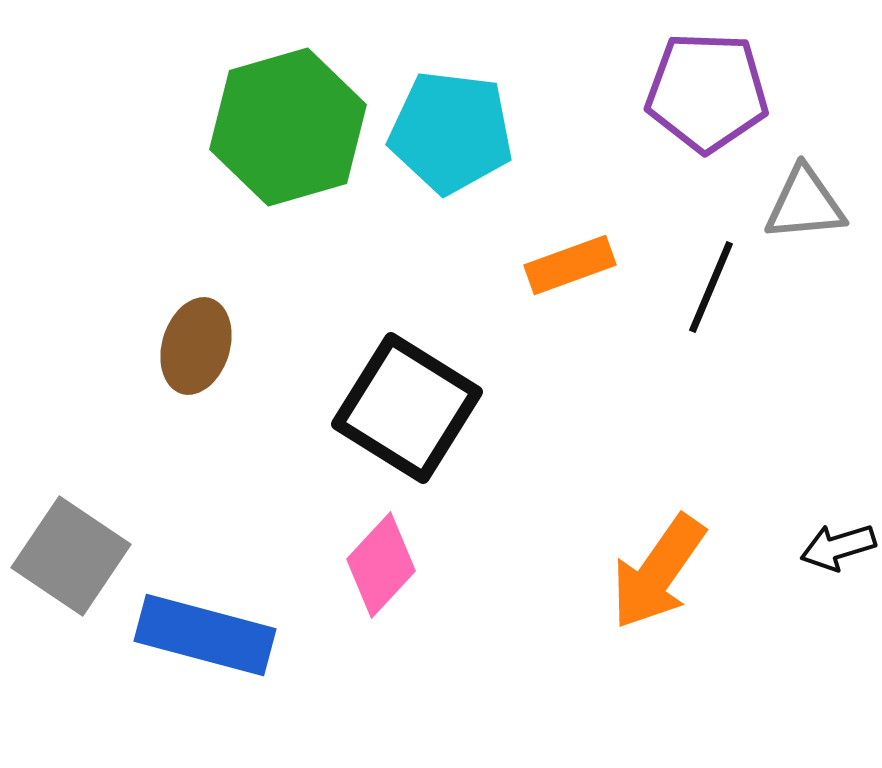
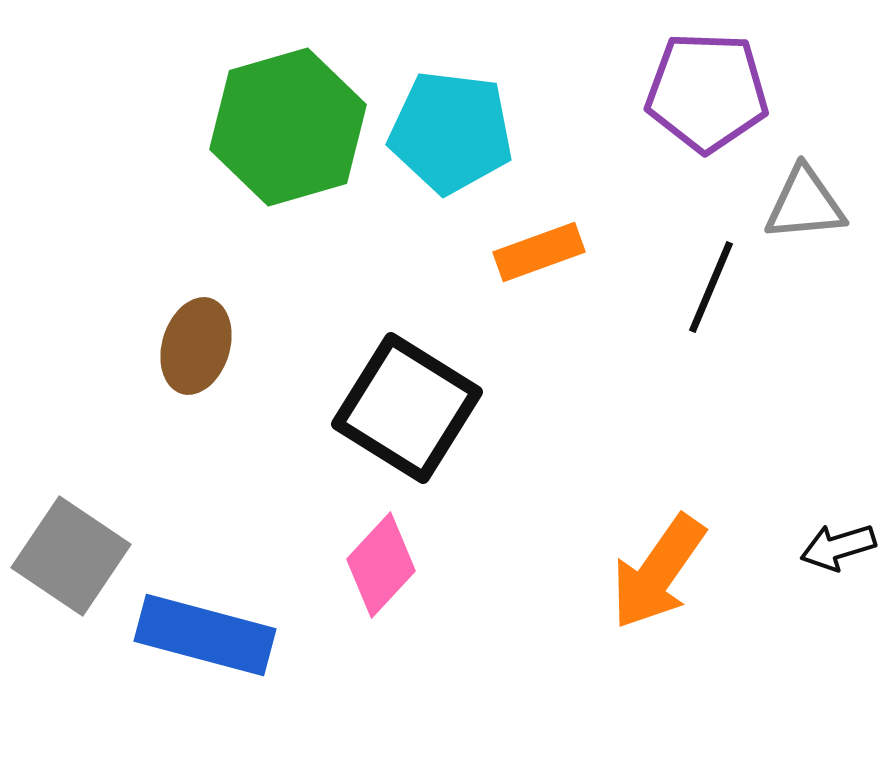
orange rectangle: moved 31 px left, 13 px up
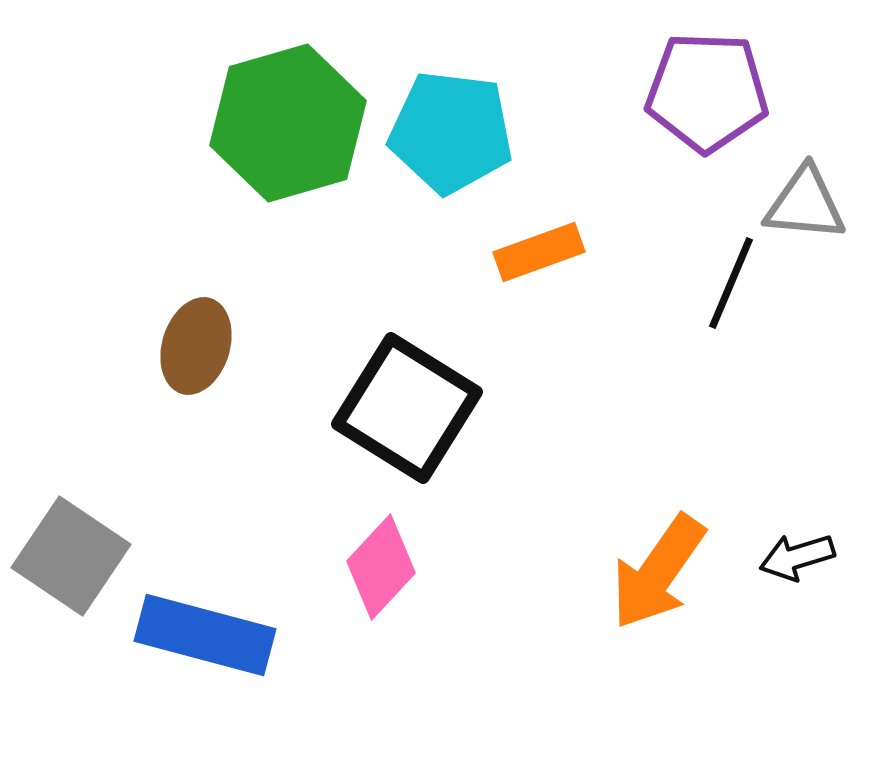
green hexagon: moved 4 px up
gray triangle: rotated 10 degrees clockwise
black line: moved 20 px right, 4 px up
black arrow: moved 41 px left, 10 px down
pink diamond: moved 2 px down
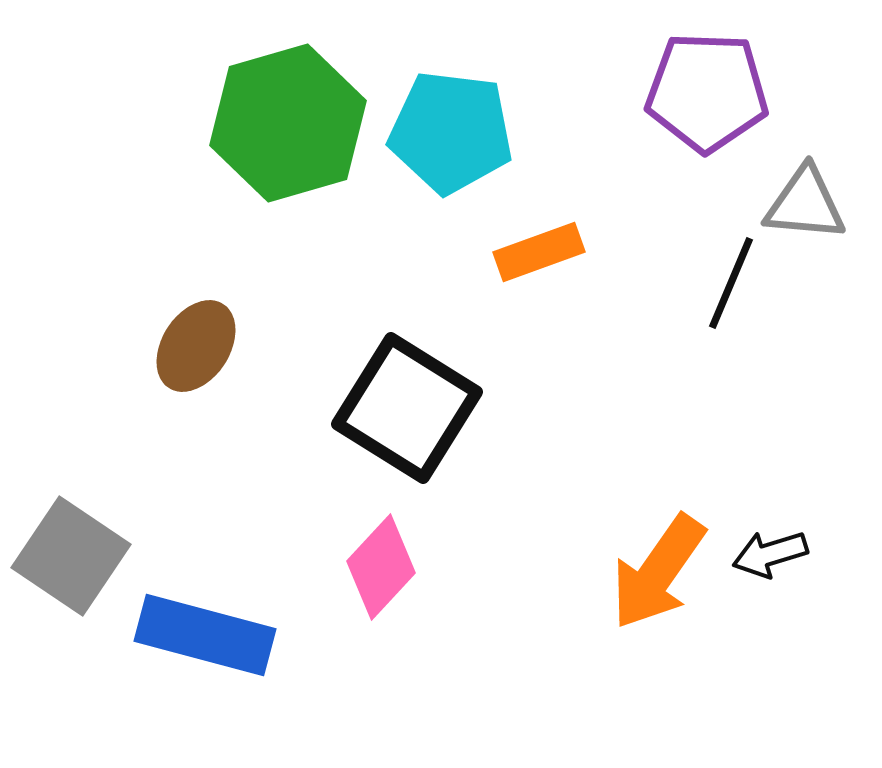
brown ellipse: rotated 16 degrees clockwise
black arrow: moved 27 px left, 3 px up
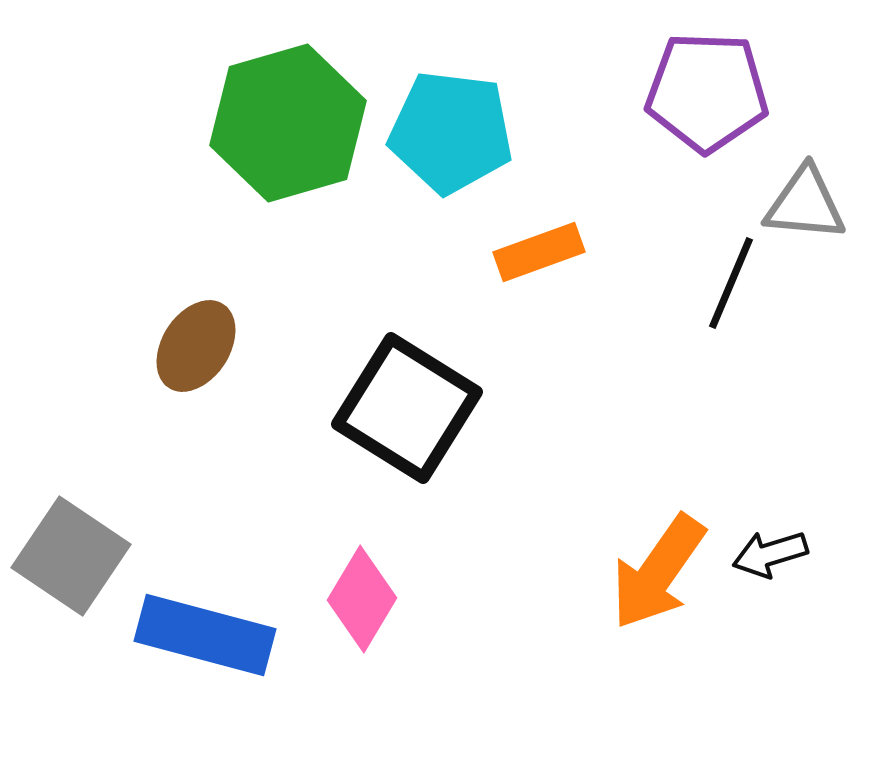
pink diamond: moved 19 px left, 32 px down; rotated 12 degrees counterclockwise
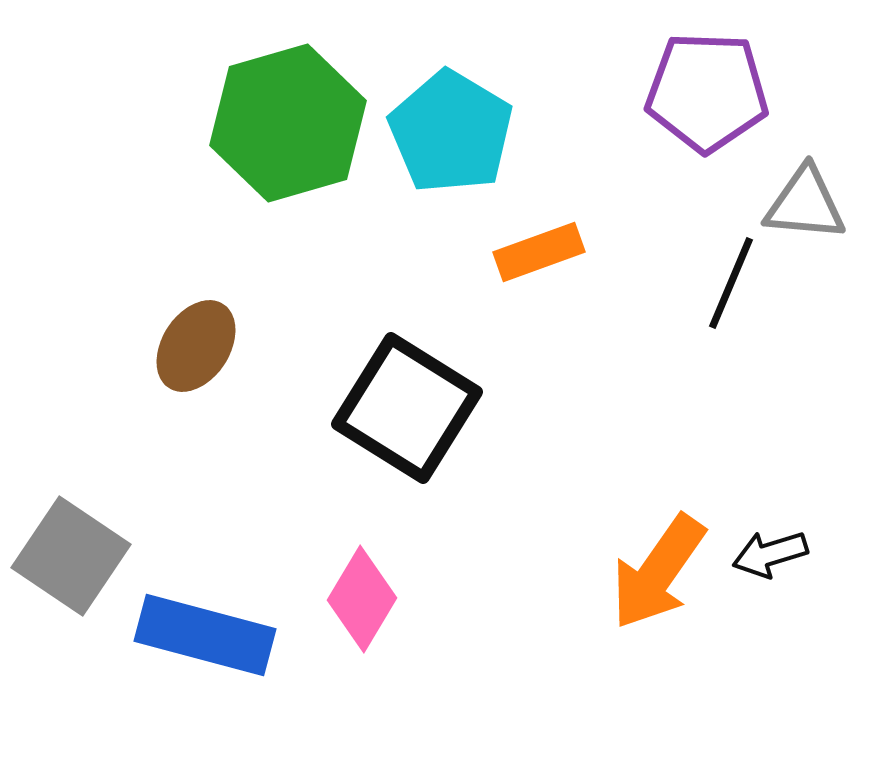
cyan pentagon: rotated 24 degrees clockwise
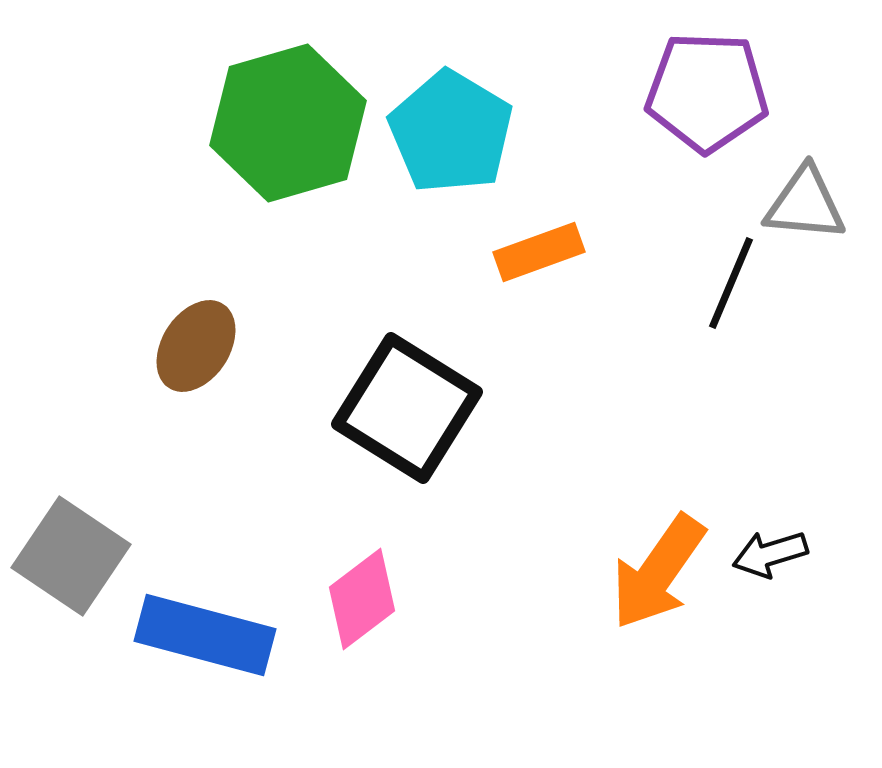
pink diamond: rotated 22 degrees clockwise
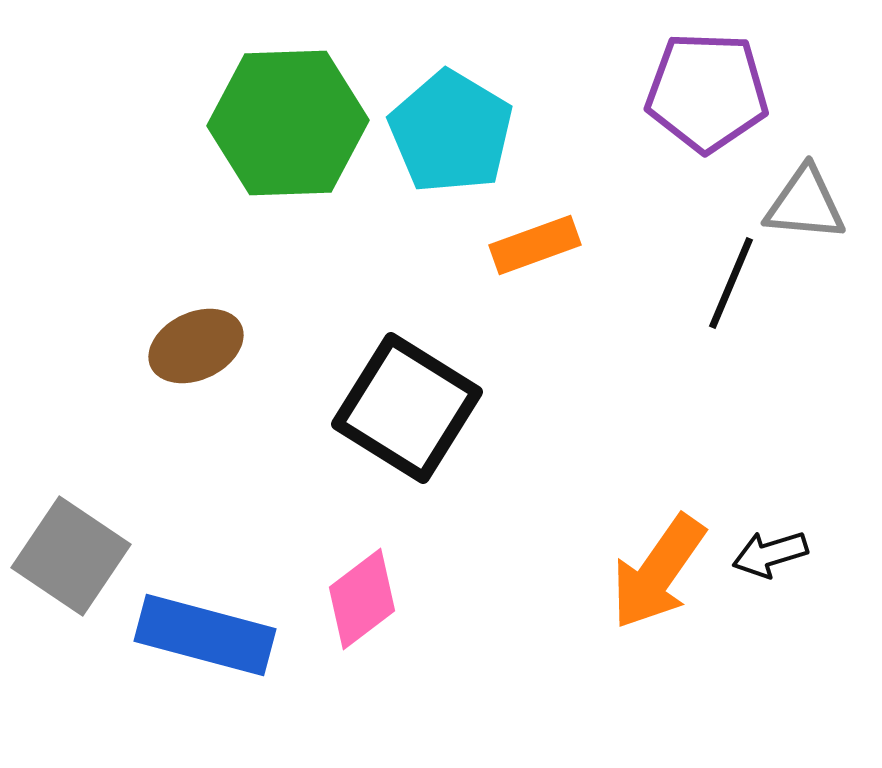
green hexagon: rotated 14 degrees clockwise
orange rectangle: moved 4 px left, 7 px up
brown ellipse: rotated 32 degrees clockwise
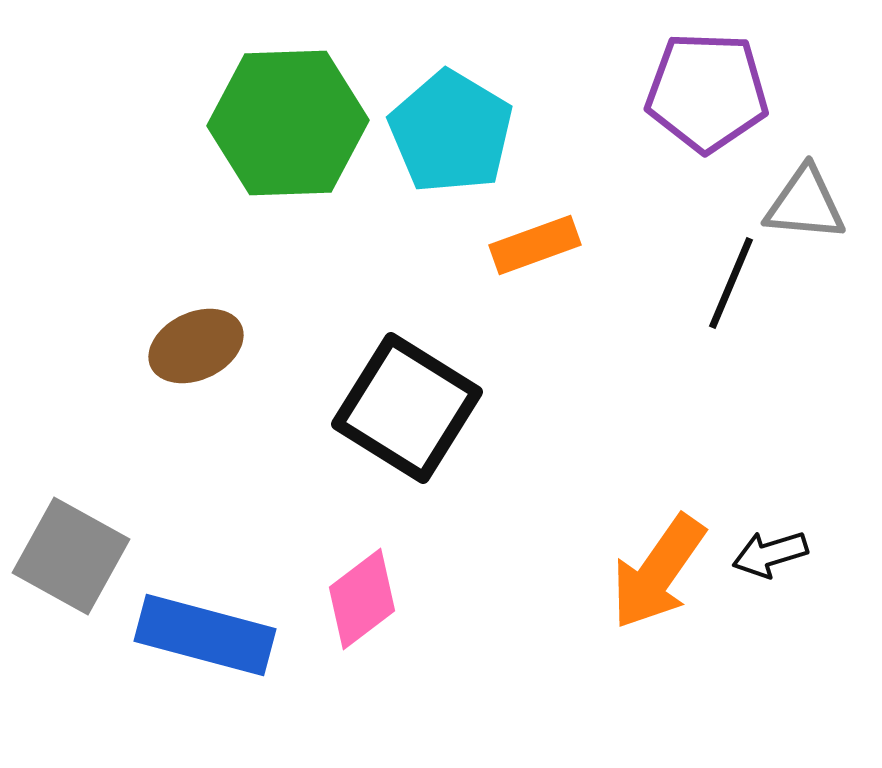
gray square: rotated 5 degrees counterclockwise
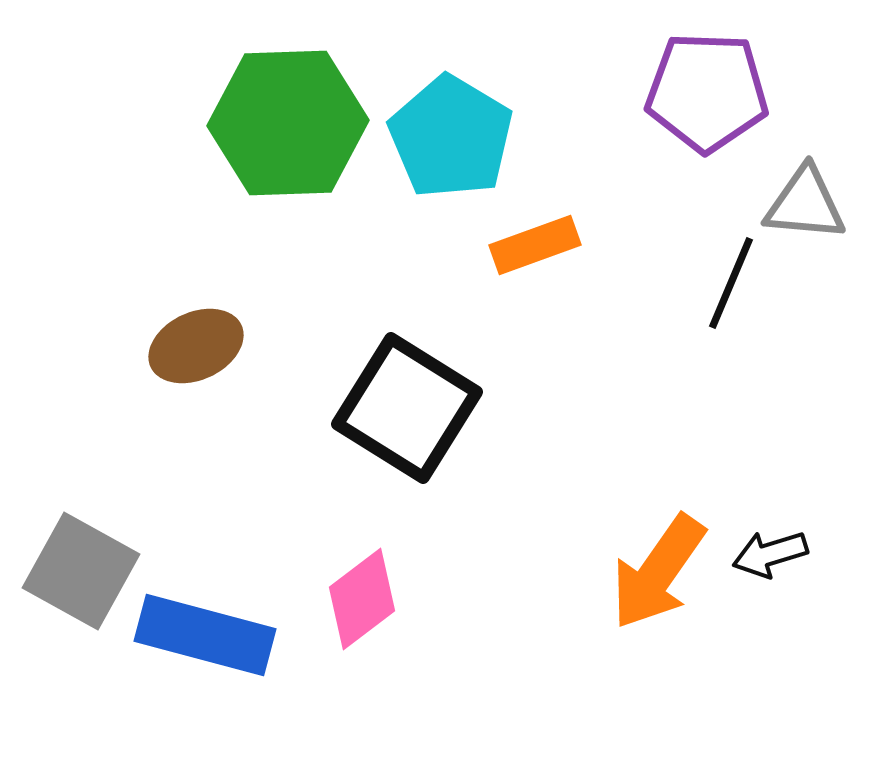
cyan pentagon: moved 5 px down
gray square: moved 10 px right, 15 px down
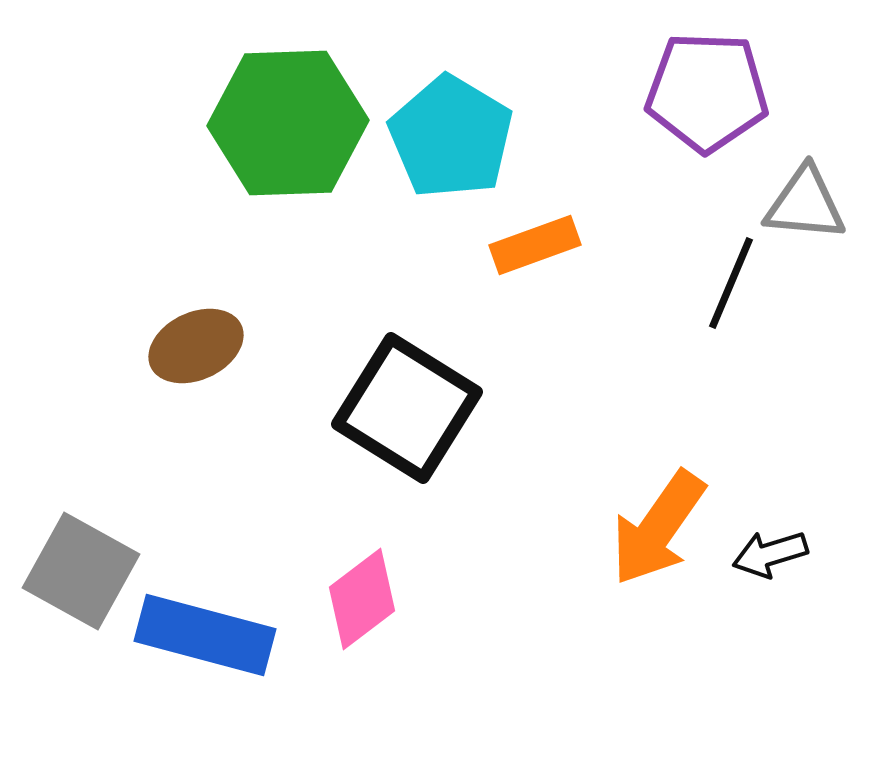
orange arrow: moved 44 px up
